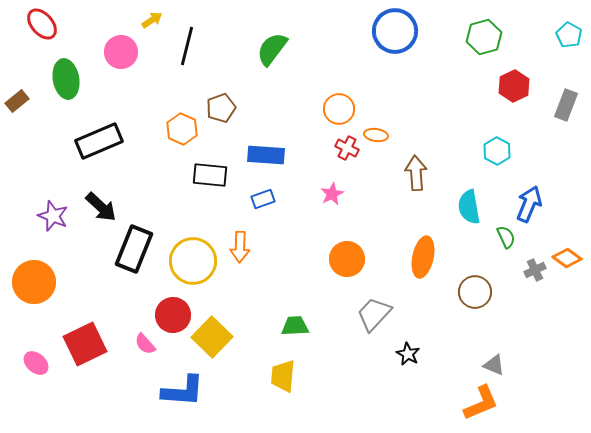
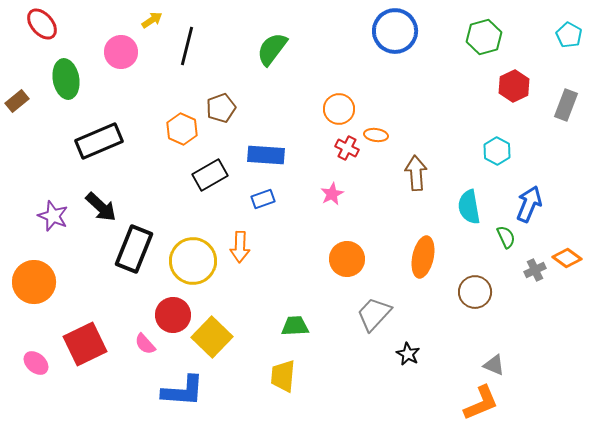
black rectangle at (210, 175): rotated 36 degrees counterclockwise
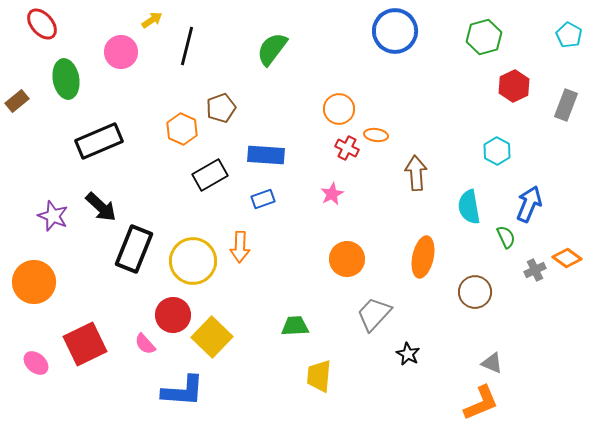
gray triangle at (494, 365): moved 2 px left, 2 px up
yellow trapezoid at (283, 376): moved 36 px right
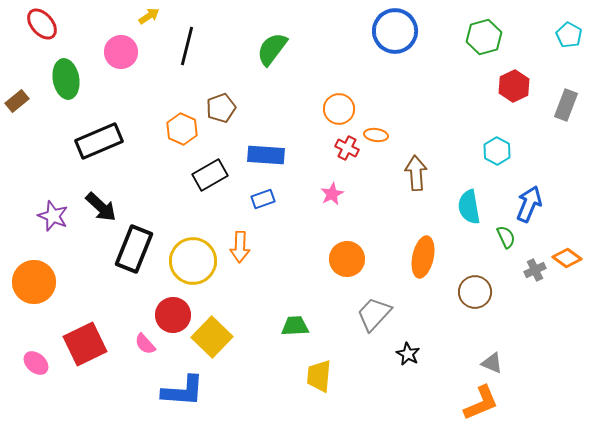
yellow arrow at (152, 20): moved 3 px left, 4 px up
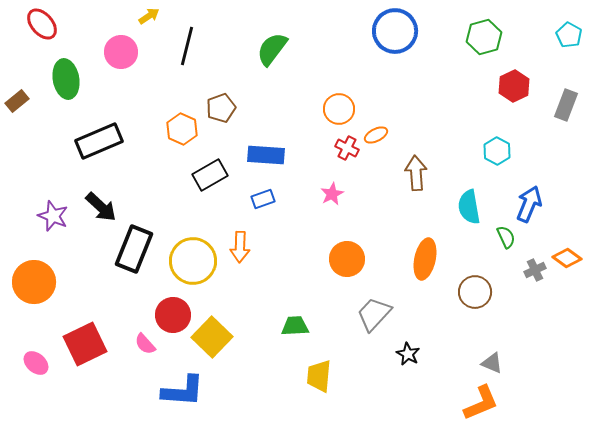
orange ellipse at (376, 135): rotated 35 degrees counterclockwise
orange ellipse at (423, 257): moved 2 px right, 2 px down
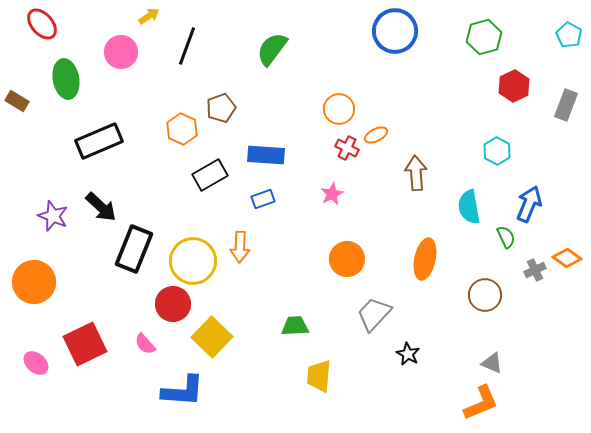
black line at (187, 46): rotated 6 degrees clockwise
brown rectangle at (17, 101): rotated 70 degrees clockwise
brown circle at (475, 292): moved 10 px right, 3 px down
red circle at (173, 315): moved 11 px up
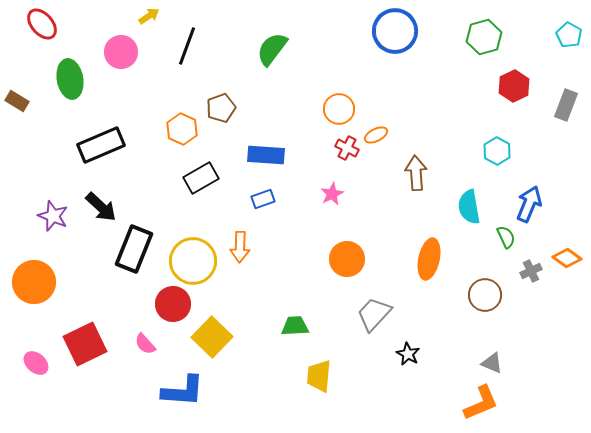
green ellipse at (66, 79): moved 4 px right
black rectangle at (99, 141): moved 2 px right, 4 px down
black rectangle at (210, 175): moved 9 px left, 3 px down
orange ellipse at (425, 259): moved 4 px right
gray cross at (535, 270): moved 4 px left, 1 px down
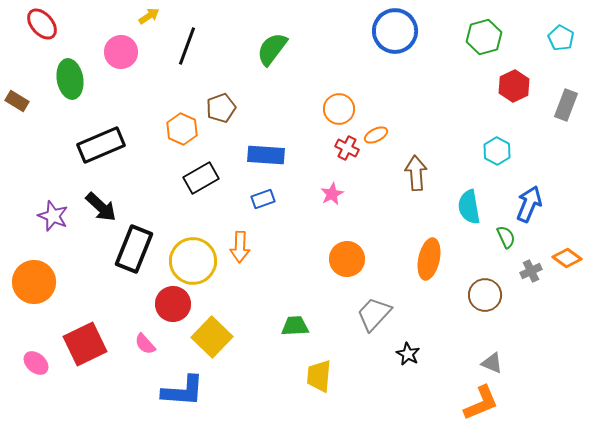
cyan pentagon at (569, 35): moved 8 px left, 3 px down
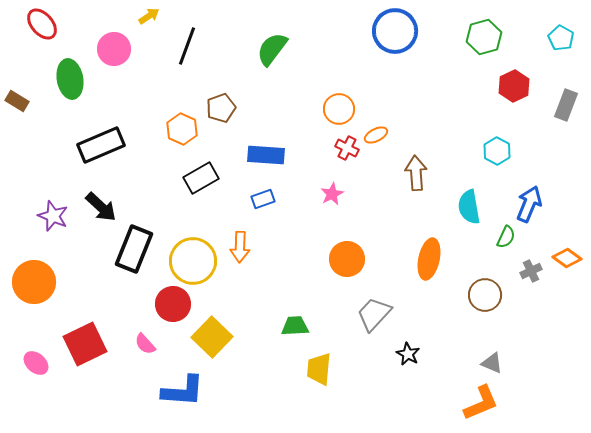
pink circle at (121, 52): moved 7 px left, 3 px up
green semicircle at (506, 237): rotated 50 degrees clockwise
yellow trapezoid at (319, 376): moved 7 px up
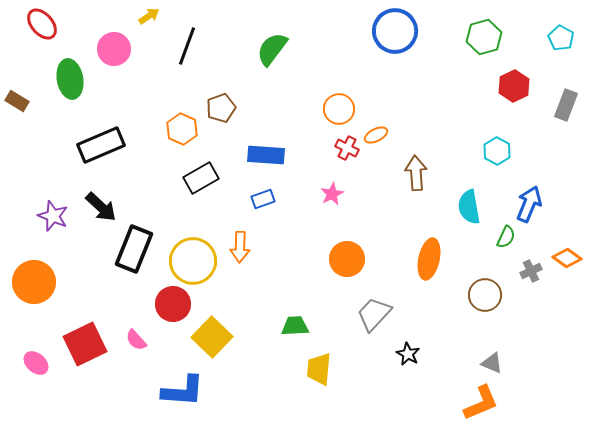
pink semicircle at (145, 344): moved 9 px left, 4 px up
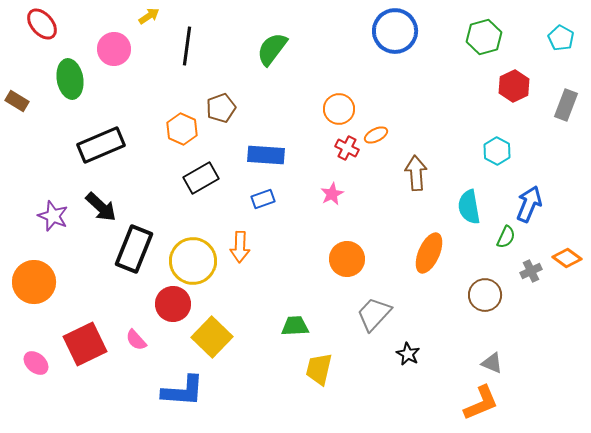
black line at (187, 46): rotated 12 degrees counterclockwise
orange ellipse at (429, 259): moved 6 px up; rotated 12 degrees clockwise
yellow trapezoid at (319, 369): rotated 8 degrees clockwise
